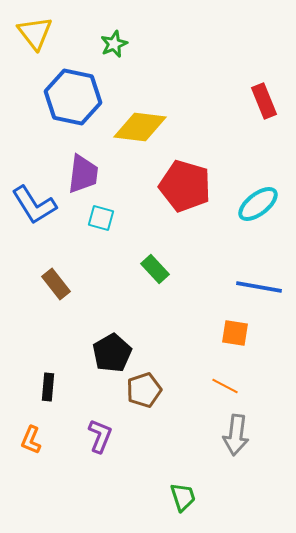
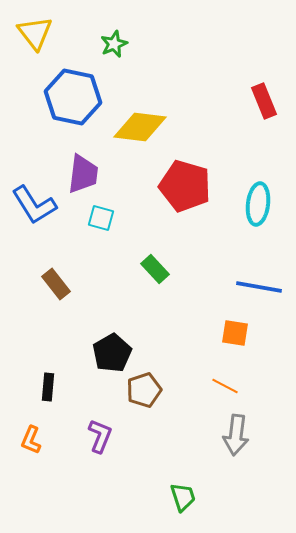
cyan ellipse: rotated 45 degrees counterclockwise
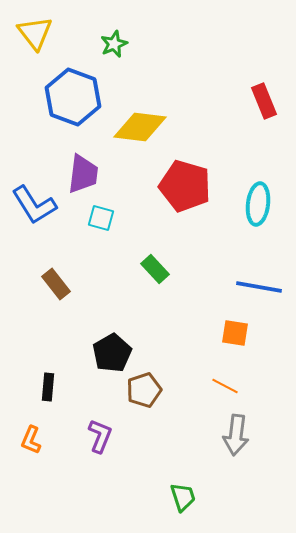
blue hexagon: rotated 8 degrees clockwise
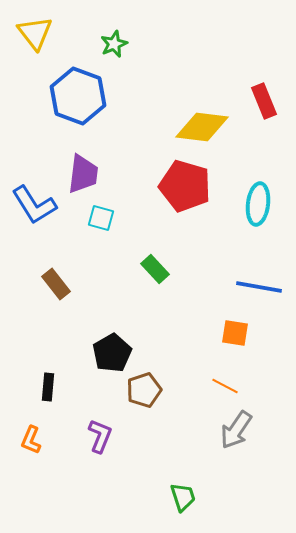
blue hexagon: moved 5 px right, 1 px up
yellow diamond: moved 62 px right
gray arrow: moved 5 px up; rotated 27 degrees clockwise
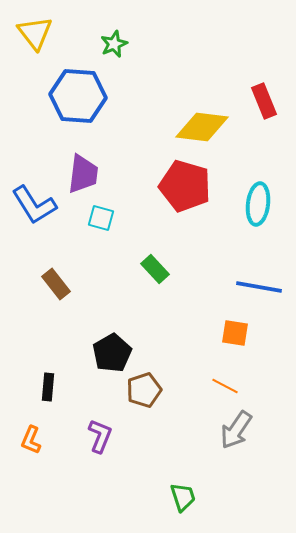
blue hexagon: rotated 16 degrees counterclockwise
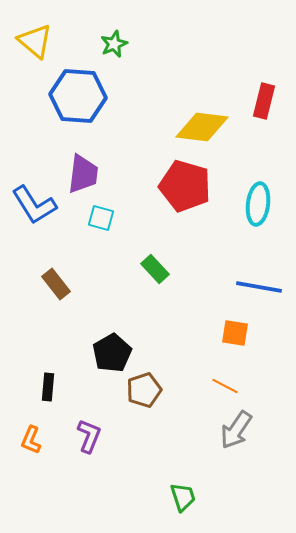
yellow triangle: moved 8 px down; rotated 12 degrees counterclockwise
red rectangle: rotated 36 degrees clockwise
purple L-shape: moved 11 px left
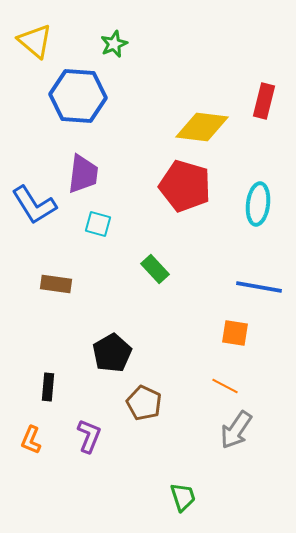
cyan square: moved 3 px left, 6 px down
brown rectangle: rotated 44 degrees counterclockwise
brown pentagon: moved 13 px down; rotated 28 degrees counterclockwise
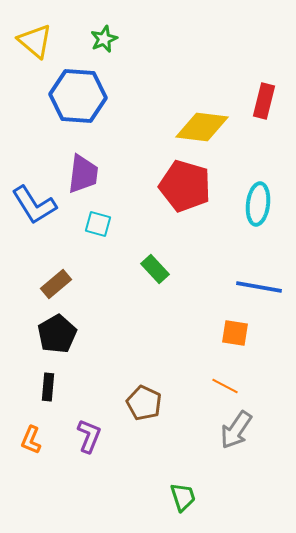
green star: moved 10 px left, 5 px up
brown rectangle: rotated 48 degrees counterclockwise
black pentagon: moved 55 px left, 19 px up
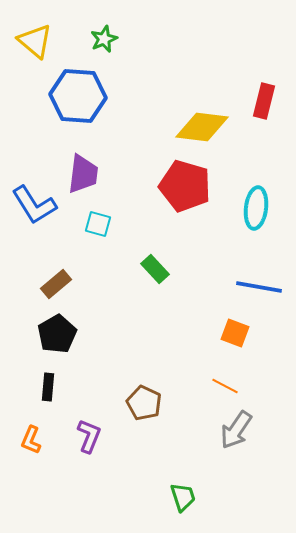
cyan ellipse: moved 2 px left, 4 px down
orange square: rotated 12 degrees clockwise
